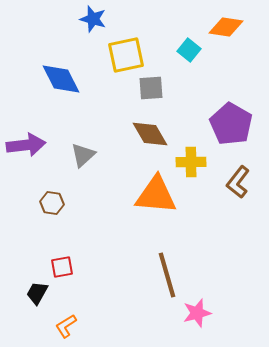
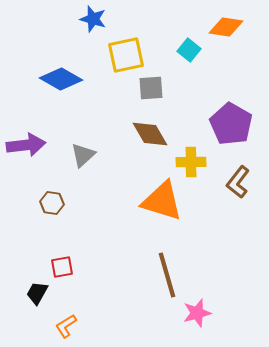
blue diamond: rotated 33 degrees counterclockwise
orange triangle: moved 6 px right, 6 px down; rotated 12 degrees clockwise
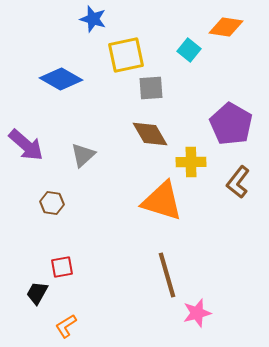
purple arrow: rotated 48 degrees clockwise
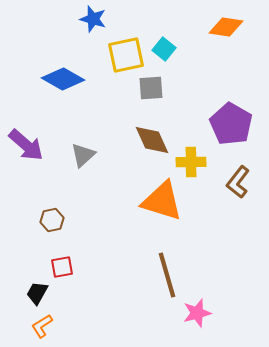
cyan square: moved 25 px left, 1 px up
blue diamond: moved 2 px right
brown diamond: moved 2 px right, 6 px down; rotated 6 degrees clockwise
brown hexagon: moved 17 px down; rotated 20 degrees counterclockwise
orange L-shape: moved 24 px left
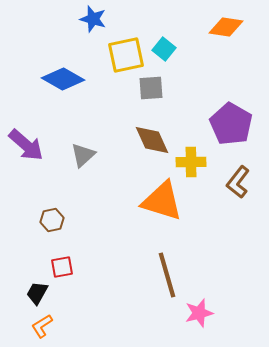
pink star: moved 2 px right
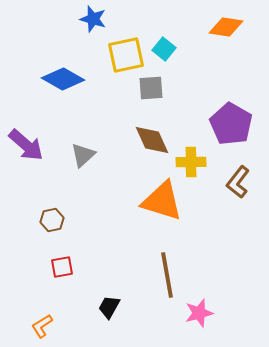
brown line: rotated 6 degrees clockwise
black trapezoid: moved 72 px right, 14 px down
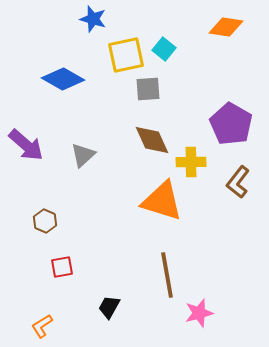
gray square: moved 3 px left, 1 px down
brown hexagon: moved 7 px left, 1 px down; rotated 25 degrees counterclockwise
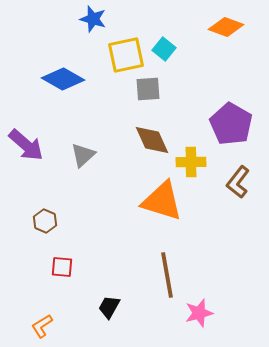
orange diamond: rotated 12 degrees clockwise
red square: rotated 15 degrees clockwise
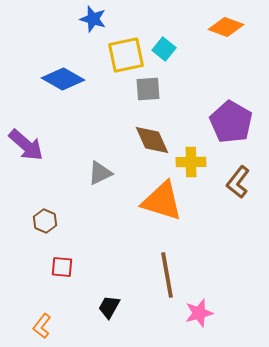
purple pentagon: moved 2 px up
gray triangle: moved 17 px right, 18 px down; rotated 16 degrees clockwise
orange L-shape: rotated 20 degrees counterclockwise
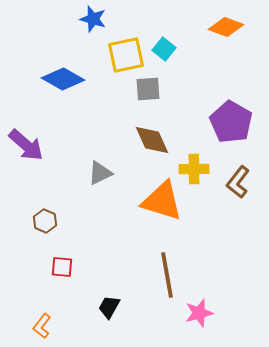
yellow cross: moved 3 px right, 7 px down
